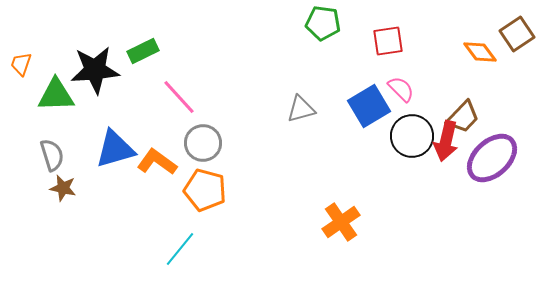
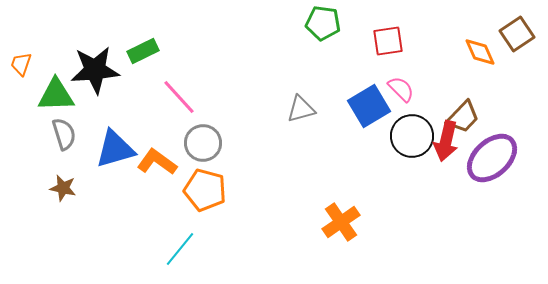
orange diamond: rotated 12 degrees clockwise
gray semicircle: moved 12 px right, 21 px up
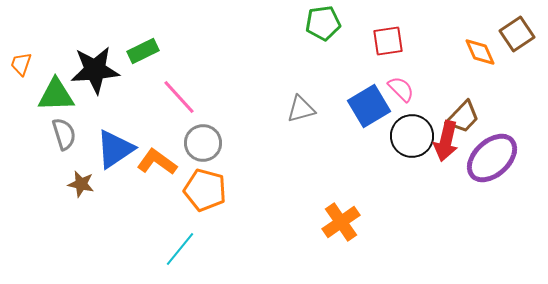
green pentagon: rotated 16 degrees counterclockwise
blue triangle: rotated 18 degrees counterclockwise
brown star: moved 18 px right, 4 px up
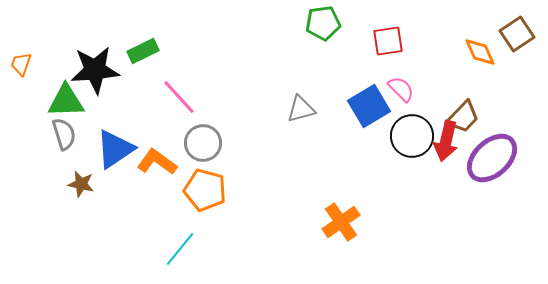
green triangle: moved 10 px right, 6 px down
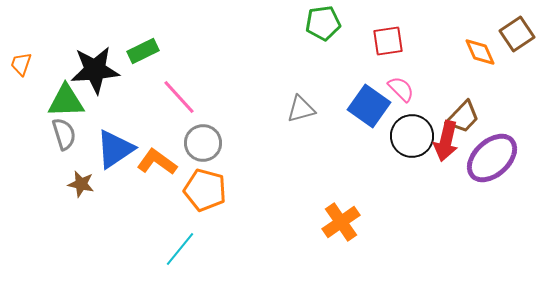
blue square: rotated 24 degrees counterclockwise
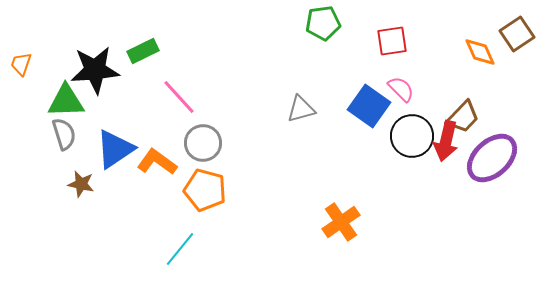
red square: moved 4 px right
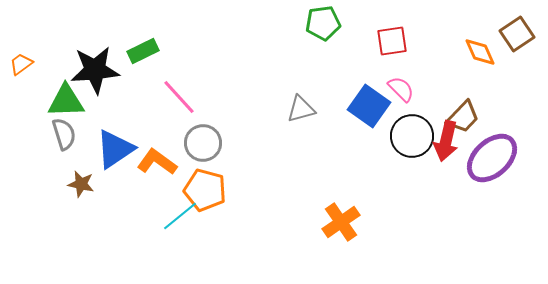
orange trapezoid: rotated 35 degrees clockwise
cyan line: moved 33 px up; rotated 12 degrees clockwise
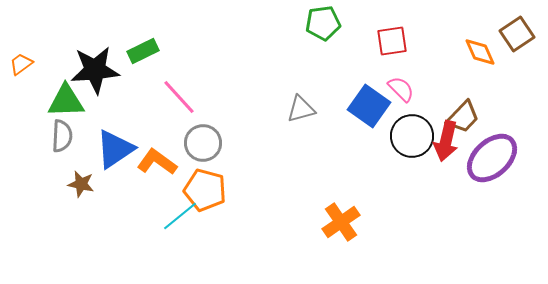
gray semicircle: moved 2 px left, 2 px down; rotated 20 degrees clockwise
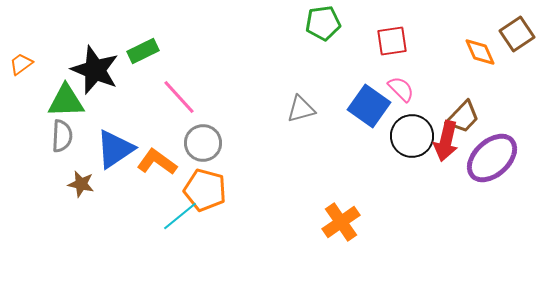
black star: rotated 27 degrees clockwise
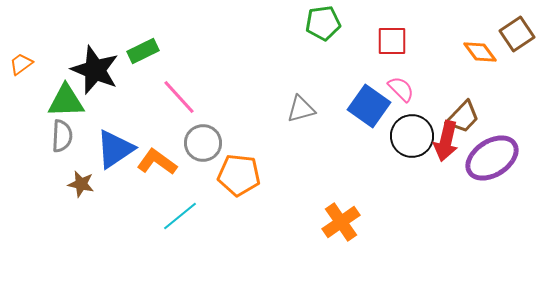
red square: rotated 8 degrees clockwise
orange diamond: rotated 12 degrees counterclockwise
purple ellipse: rotated 10 degrees clockwise
orange pentagon: moved 34 px right, 15 px up; rotated 9 degrees counterclockwise
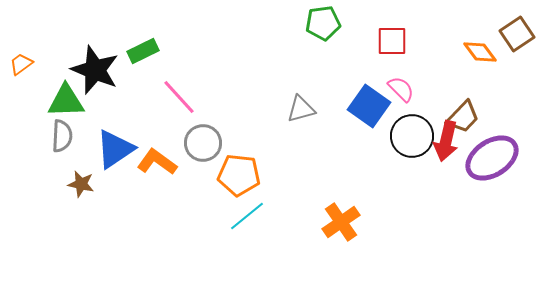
cyan line: moved 67 px right
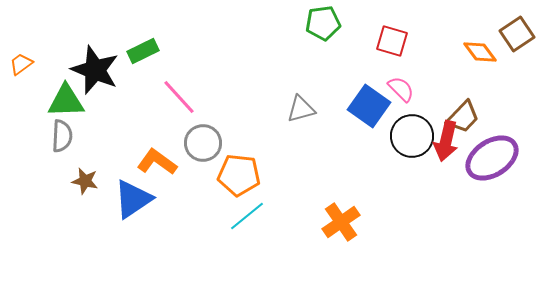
red square: rotated 16 degrees clockwise
blue triangle: moved 18 px right, 50 px down
brown star: moved 4 px right, 3 px up
